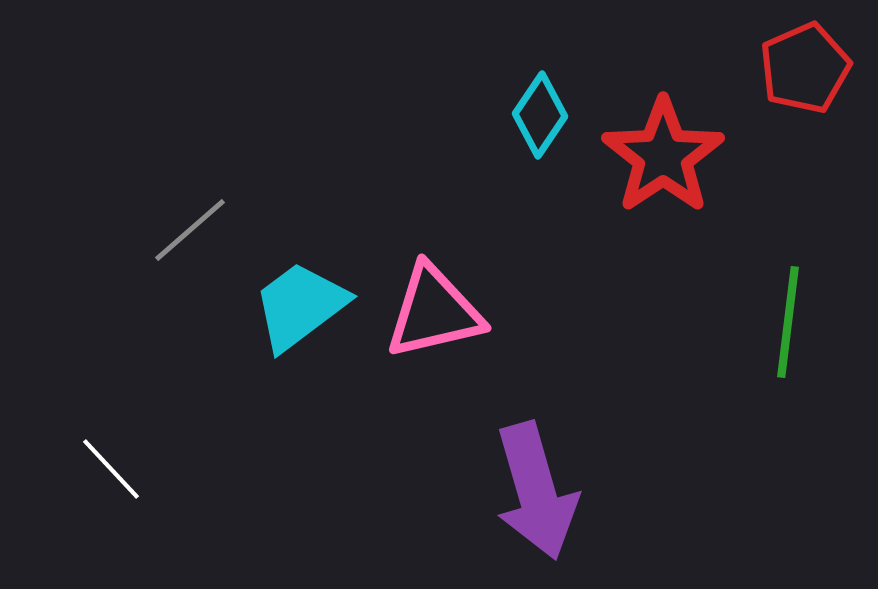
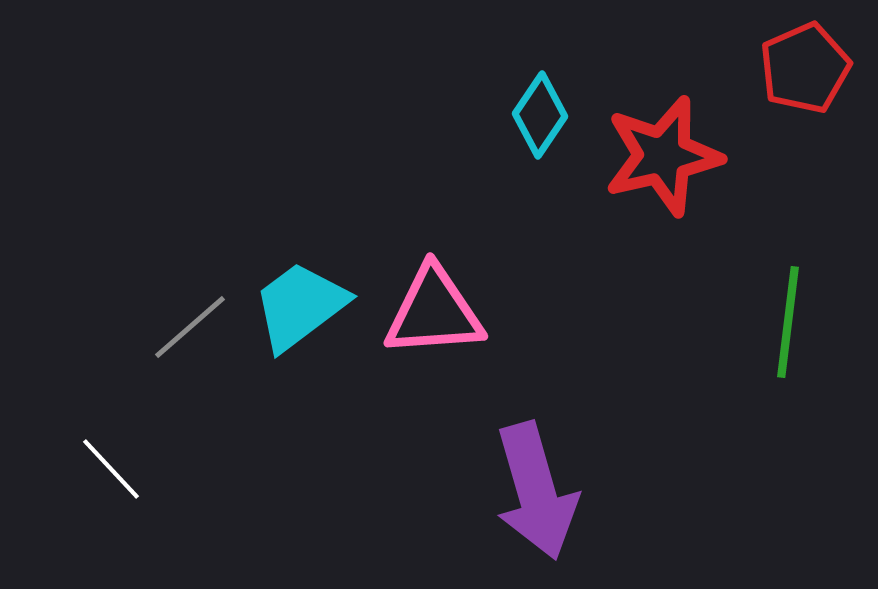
red star: rotated 21 degrees clockwise
gray line: moved 97 px down
pink triangle: rotated 9 degrees clockwise
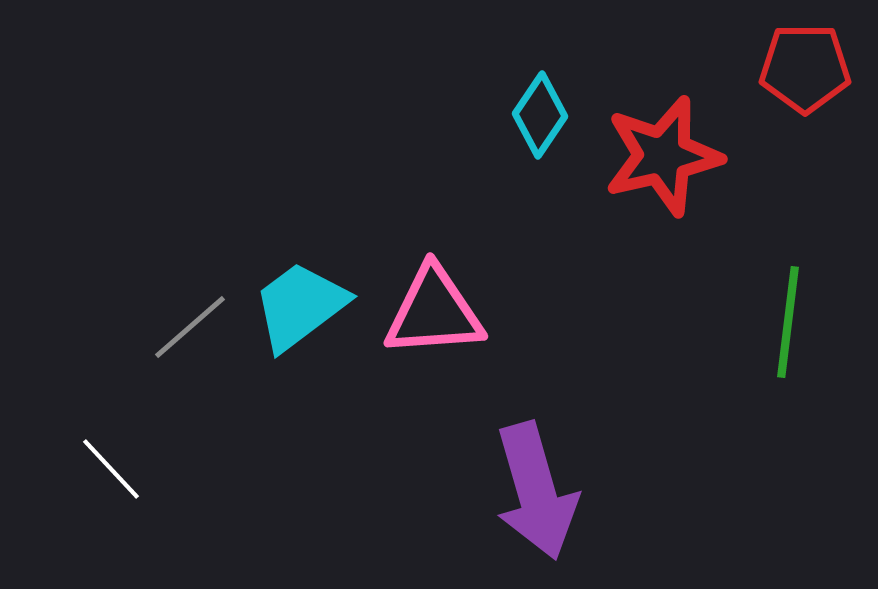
red pentagon: rotated 24 degrees clockwise
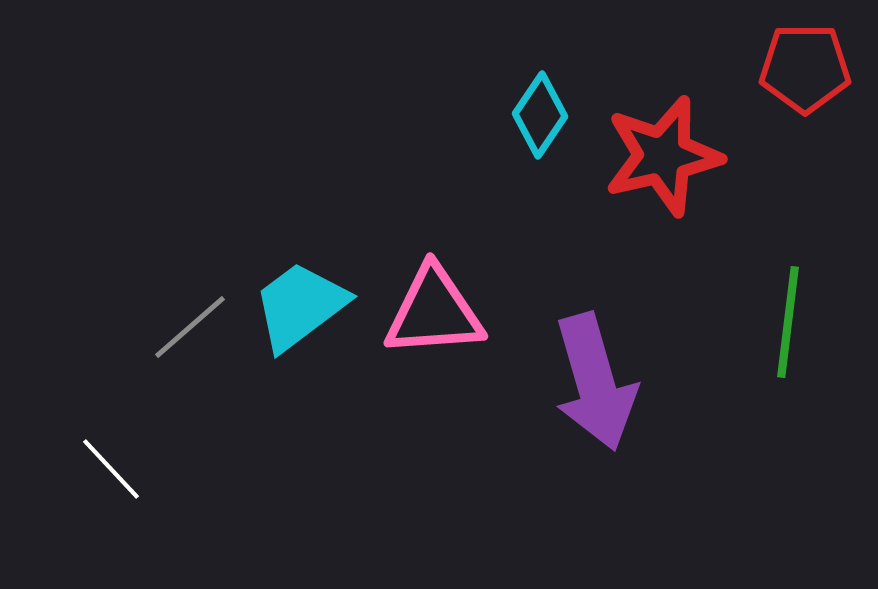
purple arrow: moved 59 px right, 109 px up
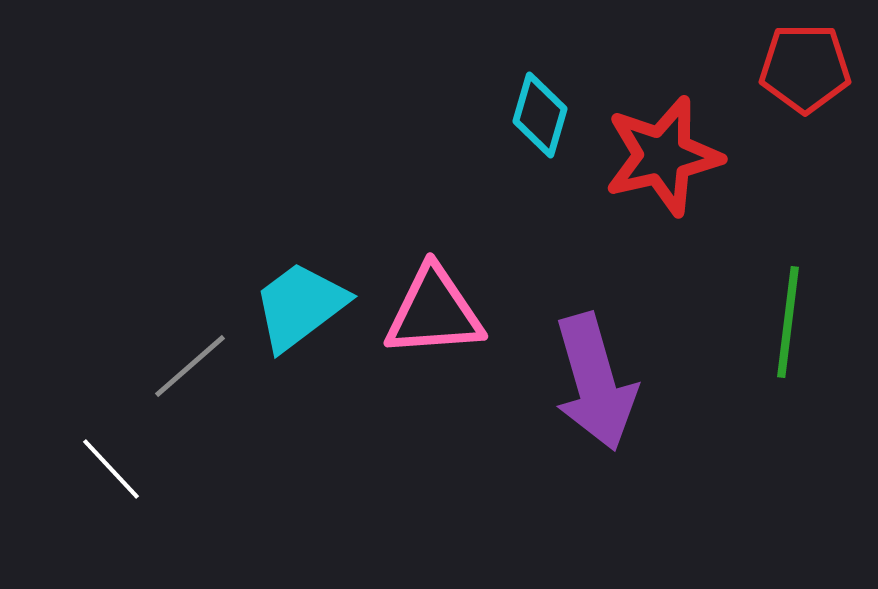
cyan diamond: rotated 18 degrees counterclockwise
gray line: moved 39 px down
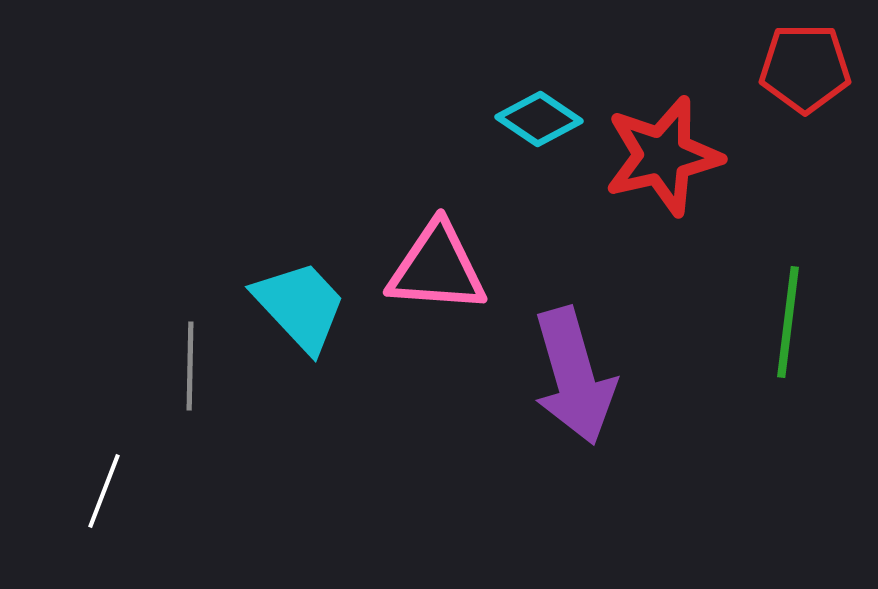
cyan diamond: moved 1 px left, 4 px down; rotated 72 degrees counterclockwise
cyan trapezoid: rotated 84 degrees clockwise
pink triangle: moved 3 px right, 44 px up; rotated 8 degrees clockwise
gray line: rotated 48 degrees counterclockwise
purple arrow: moved 21 px left, 6 px up
white line: moved 7 px left, 22 px down; rotated 64 degrees clockwise
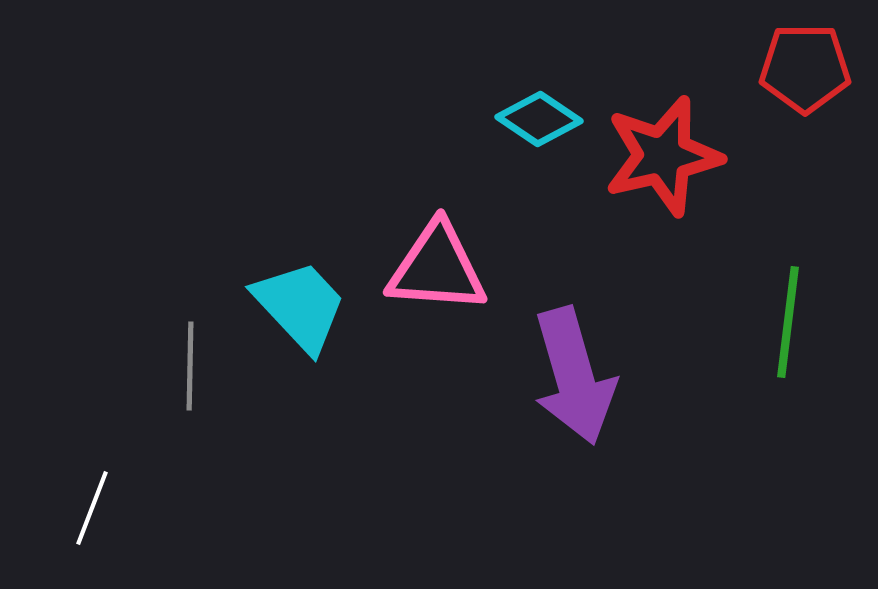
white line: moved 12 px left, 17 px down
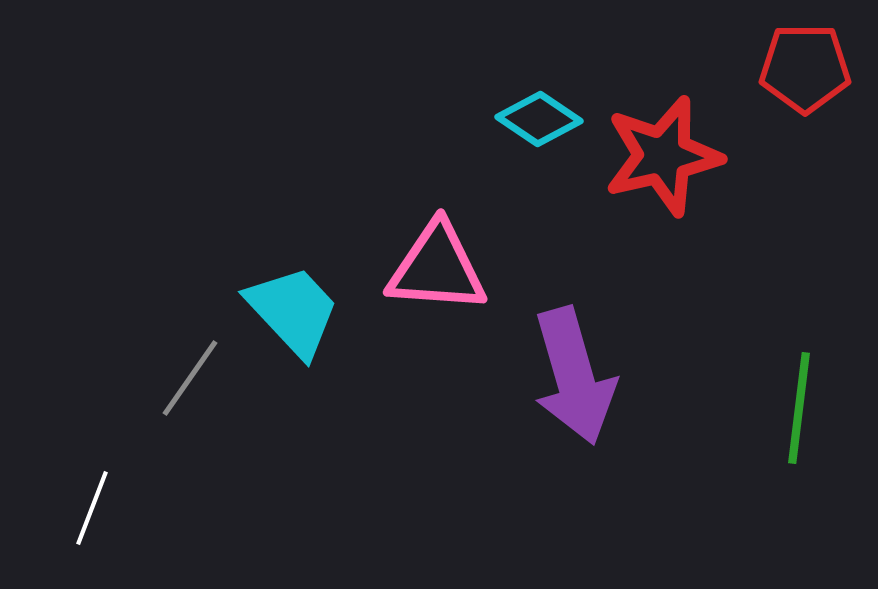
cyan trapezoid: moved 7 px left, 5 px down
green line: moved 11 px right, 86 px down
gray line: moved 12 px down; rotated 34 degrees clockwise
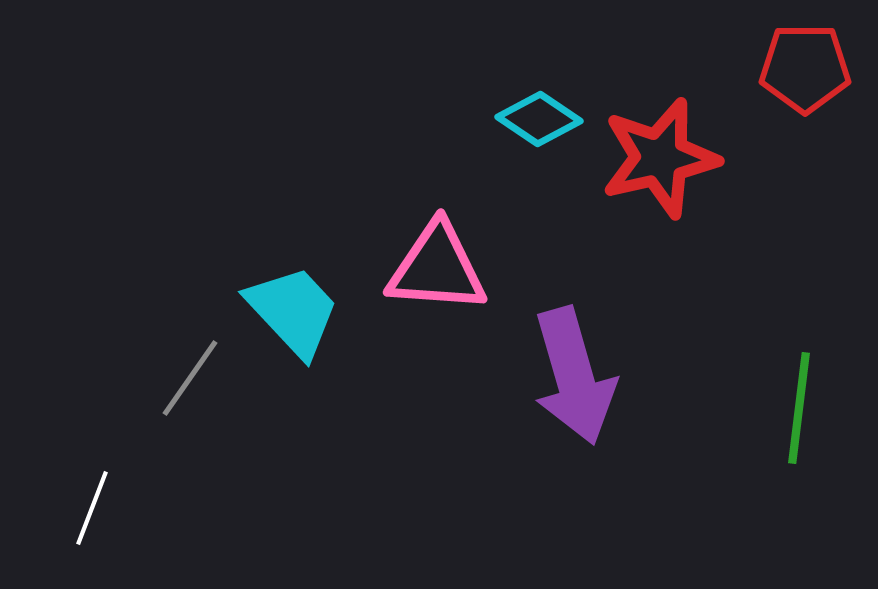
red star: moved 3 px left, 2 px down
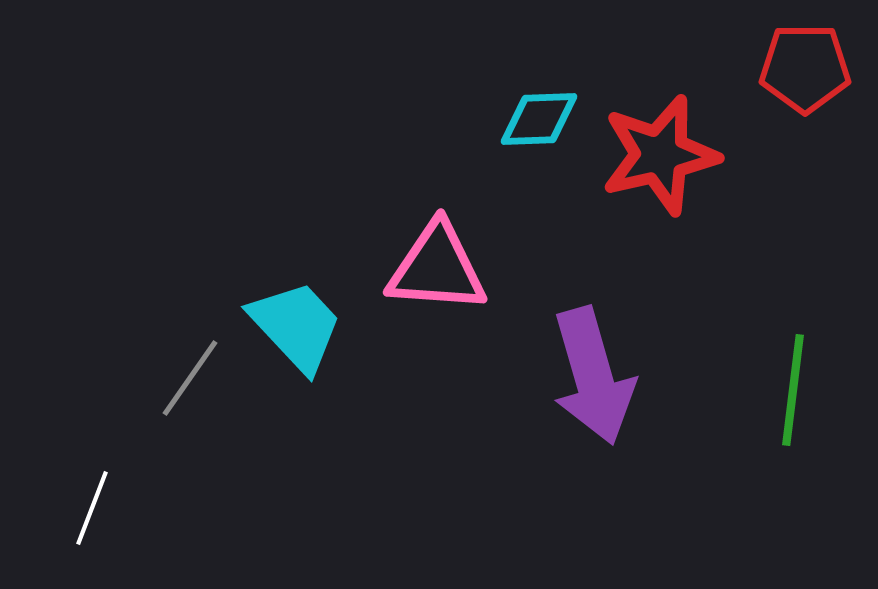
cyan diamond: rotated 36 degrees counterclockwise
red star: moved 3 px up
cyan trapezoid: moved 3 px right, 15 px down
purple arrow: moved 19 px right
green line: moved 6 px left, 18 px up
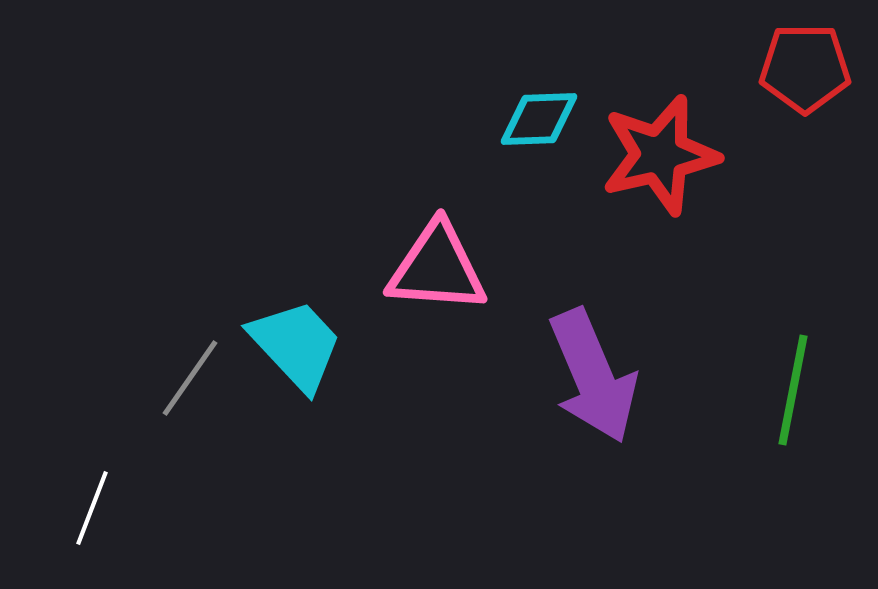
cyan trapezoid: moved 19 px down
purple arrow: rotated 7 degrees counterclockwise
green line: rotated 4 degrees clockwise
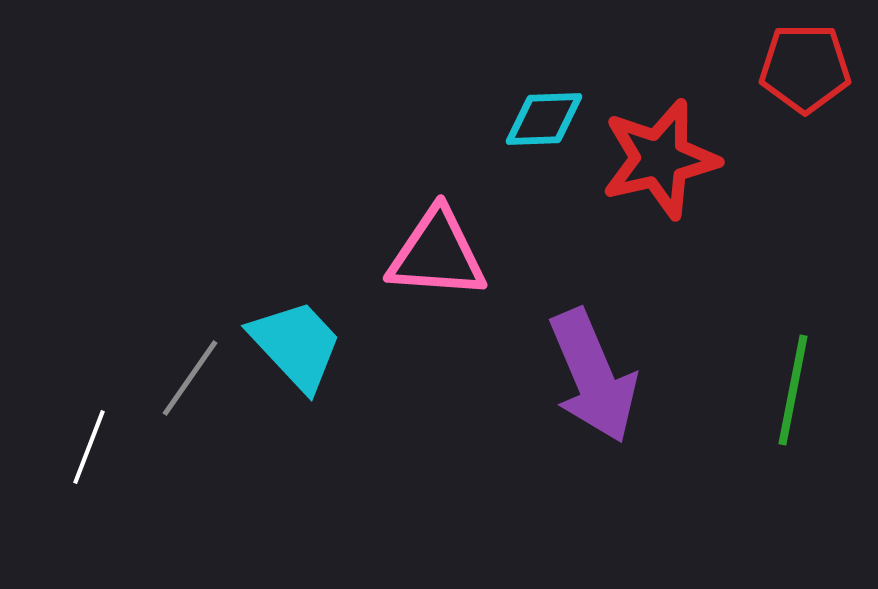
cyan diamond: moved 5 px right
red star: moved 4 px down
pink triangle: moved 14 px up
white line: moved 3 px left, 61 px up
